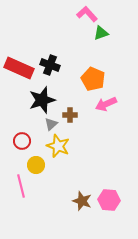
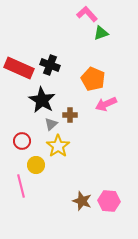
black star: rotated 24 degrees counterclockwise
yellow star: rotated 15 degrees clockwise
pink hexagon: moved 1 px down
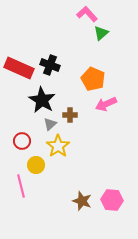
green triangle: rotated 21 degrees counterclockwise
gray triangle: moved 1 px left
pink hexagon: moved 3 px right, 1 px up
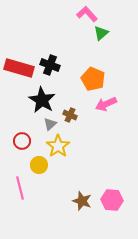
red rectangle: rotated 8 degrees counterclockwise
brown cross: rotated 24 degrees clockwise
yellow circle: moved 3 px right
pink line: moved 1 px left, 2 px down
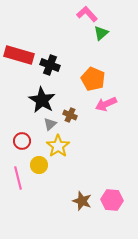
red rectangle: moved 13 px up
pink line: moved 2 px left, 10 px up
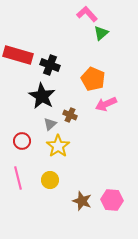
red rectangle: moved 1 px left
black star: moved 4 px up
yellow circle: moved 11 px right, 15 px down
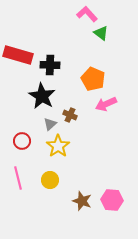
green triangle: rotated 42 degrees counterclockwise
black cross: rotated 18 degrees counterclockwise
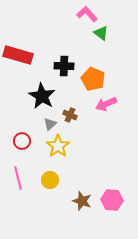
black cross: moved 14 px right, 1 px down
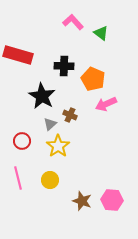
pink L-shape: moved 14 px left, 8 px down
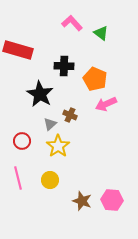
pink L-shape: moved 1 px left, 1 px down
red rectangle: moved 5 px up
orange pentagon: moved 2 px right
black star: moved 2 px left, 2 px up
